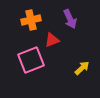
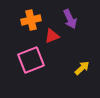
red triangle: moved 4 px up
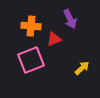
orange cross: moved 6 px down; rotated 18 degrees clockwise
red triangle: moved 2 px right, 3 px down
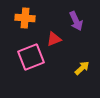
purple arrow: moved 6 px right, 2 px down
orange cross: moved 6 px left, 8 px up
pink square: moved 3 px up
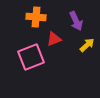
orange cross: moved 11 px right, 1 px up
yellow arrow: moved 5 px right, 23 px up
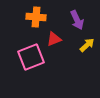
purple arrow: moved 1 px right, 1 px up
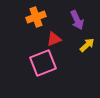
orange cross: rotated 24 degrees counterclockwise
pink square: moved 12 px right, 6 px down
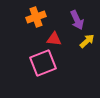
red triangle: rotated 28 degrees clockwise
yellow arrow: moved 4 px up
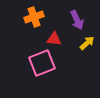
orange cross: moved 2 px left
yellow arrow: moved 2 px down
pink square: moved 1 px left
